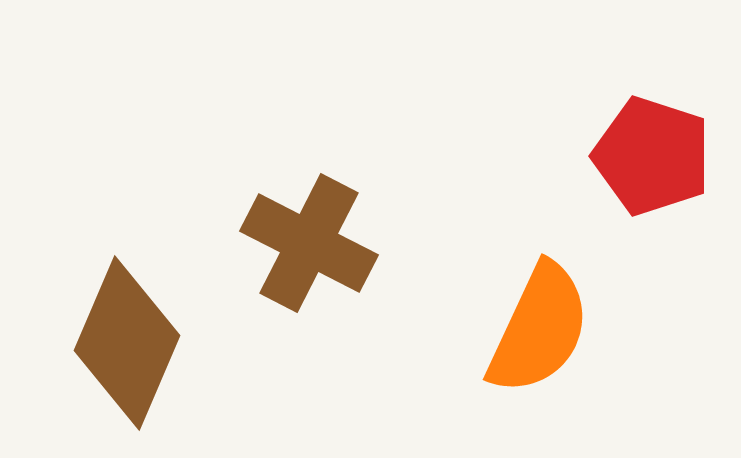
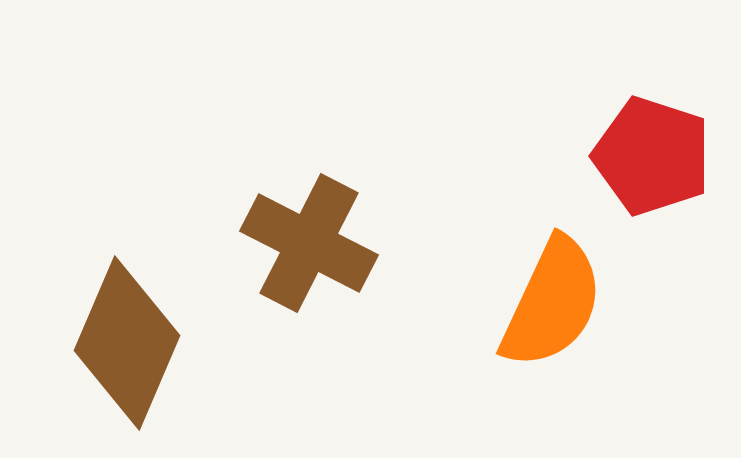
orange semicircle: moved 13 px right, 26 px up
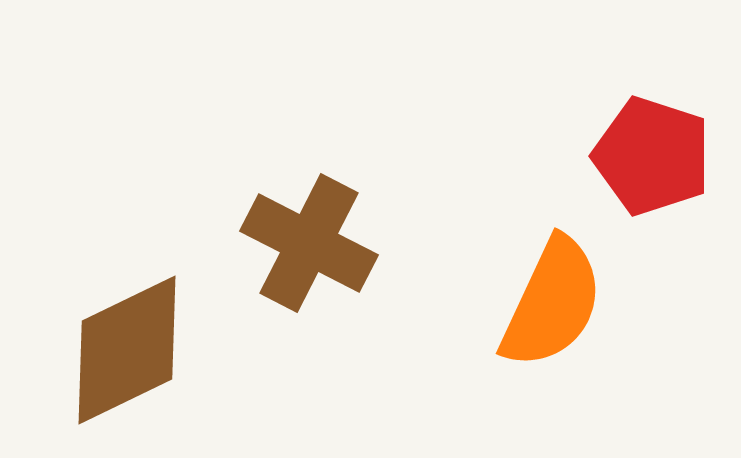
brown diamond: moved 7 px down; rotated 41 degrees clockwise
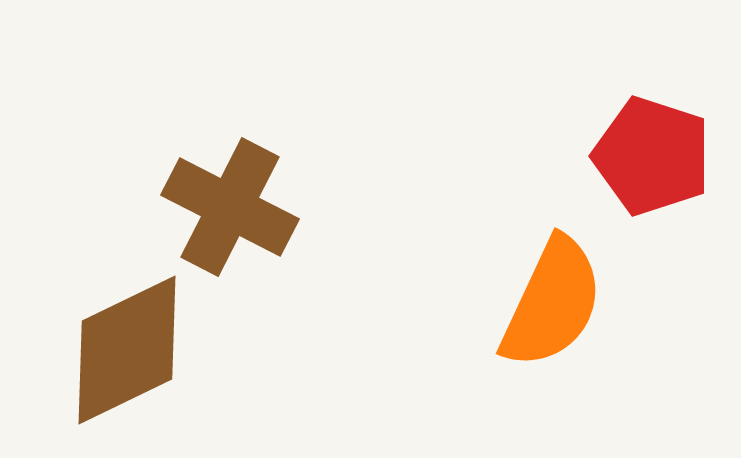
brown cross: moved 79 px left, 36 px up
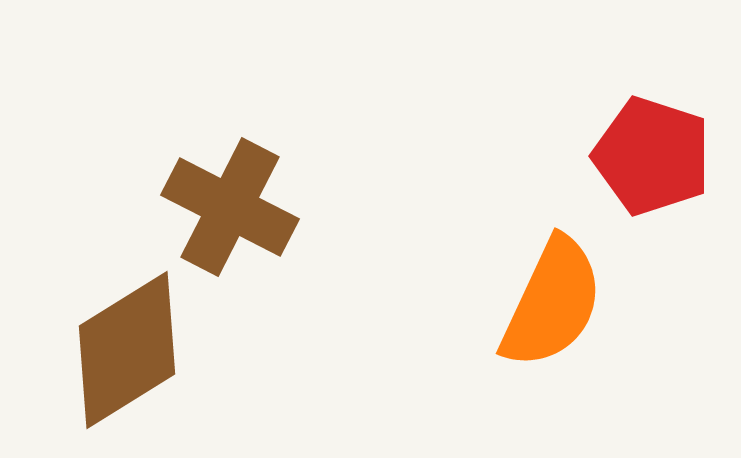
brown diamond: rotated 6 degrees counterclockwise
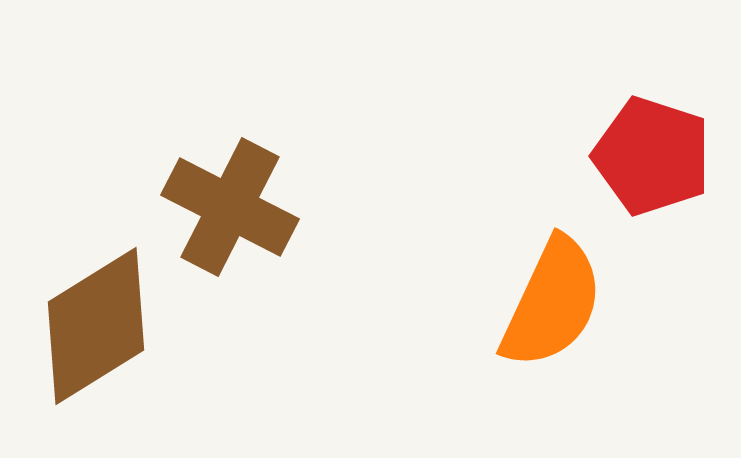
brown diamond: moved 31 px left, 24 px up
